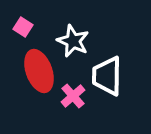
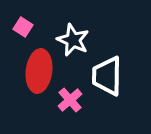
white star: moved 1 px up
red ellipse: rotated 27 degrees clockwise
pink cross: moved 3 px left, 4 px down
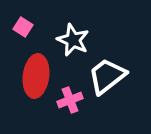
red ellipse: moved 3 px left, 5 px down
white trapezoid: rotated 51 degrees clockwise
pink cross: rotated 20 degrees clockwise
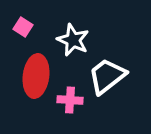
pink cross: rotated 25 degrees clockwise
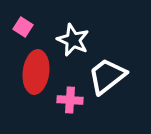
red ellipse: moved 4 px up
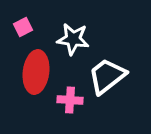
pink square: rotated 30 degrees clockwise
white star: moved 1 px up; rotated 16 degrees counterclockwise
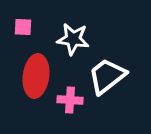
pink square: rotated 30 degrees clockwise
red ellipse: moved 4 px down
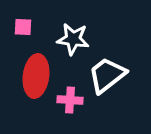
white trapezoid: moved 1 px up
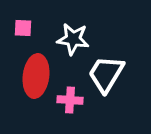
pink square: moved 1 px down
white trapezoid: moved 1 px left, 1 px up; rotated 21 degrees counterclockwise
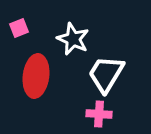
pink square: moved 4 px left; rotated 24 degrees counterclockwise
white star: rotated 16 degrees clockwise
pink cross: moved 29 px right, 14 px down
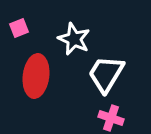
white star: moved 1 px right
pink cross: moved 12 px right, 4 px down; rotated 15 degrees clockwise
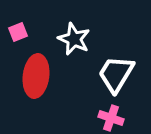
pink square: moved 1 px left, 4 px down
white trapezoid: moved 10 px right
